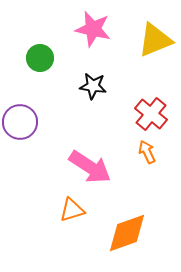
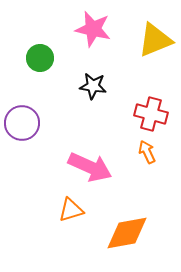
red cross: rotated 24 degrees counterclockwise
purple circle: moved 2 px right, 1 px down
pink arrow: rotated 9 degrees counterclockwise
orange triangle: moved 1 px left
orange diamond: rotated 9 degrees clockwise
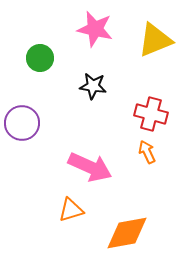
pink star: moved 2 px right
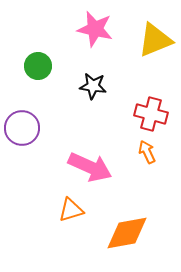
green circle: moved 2 px left, 8 px down
purple circle: moved 5 px down
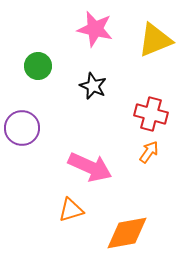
black star: rotated 16 degrees clockwise
orange arrow: moved 2 px right; rotated 60 degrees clockwise
